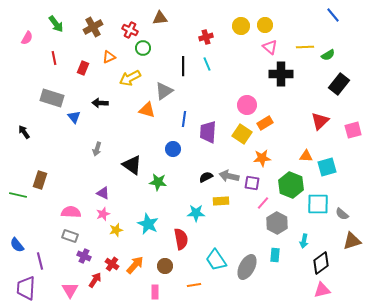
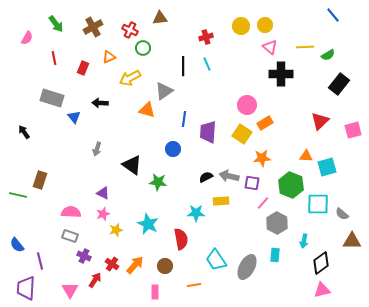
brown triangle at (352, 241): rotated 18 degrees clockwise
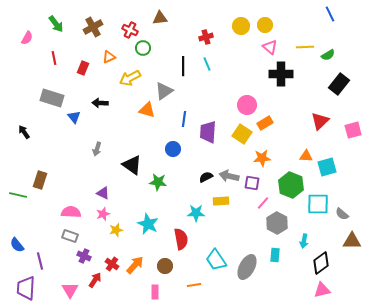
blue line at (333, 15): moved 3 px left, 1 px up; rotated 14 degrees clockwise
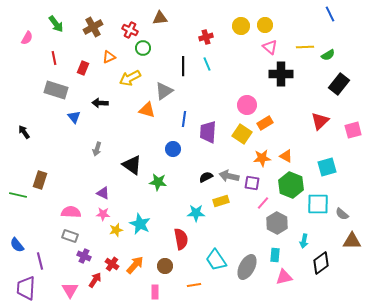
gray rectangle at (52, 98): moved 4 px right, 8 px up
orange triangle at (306, 156): moved 20 px left; rotated 24 degrees clockwise
yellow rectangle at (221, 201): rotated 14 degrees counterclockwise
pink star at (103, 214): rotated 24 degrees clockwise
cyan star at (148, 224): moved 8 px left
pink triangle at (322, 290): moved 38 px left, 13 px up
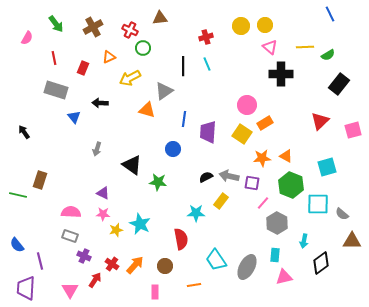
yellow rectangle at (221, 201): rotated 35 degrees counterclockwise
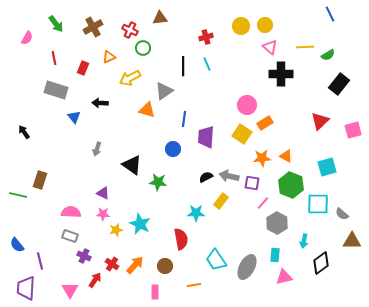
purple trapezoid at (208, 132): moved 2 px left, 5 px down
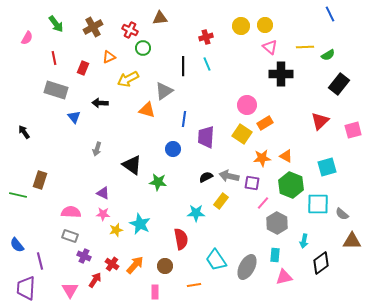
yellow arrow at (130, 78): moved 2 px left, 1 px down
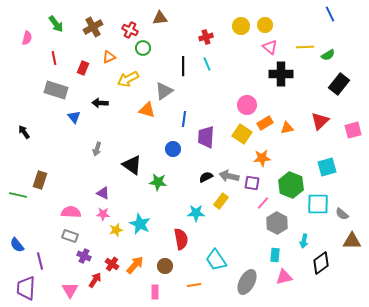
pink semicircle at (27, 38): rotated 16 degrees counterclockwise
orange triangle at (286, 156): moved 1 px right, 28 px up; rotated 40 degrees counterclockwise
gray ellipse at (247, 267): moved 15 px down
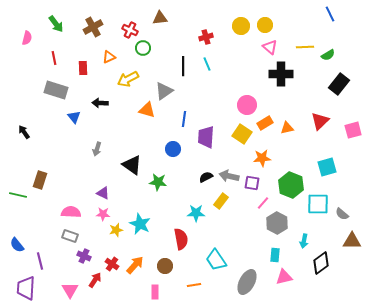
red rectangle at (83, 68): rotated 24 degrees counterclockwise
